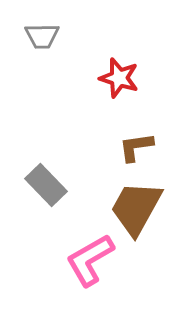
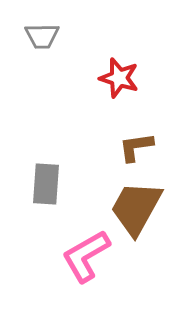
gray rectangle: moved 1 px up; rotated 48 degrees clockwise
pink L-shape: moved 4 px left, 4 px up
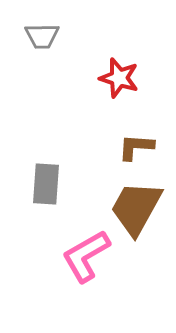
brown L-shape: rotated 12 degrees clockwise
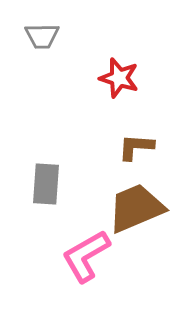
brown trapezoid: rotated 38 degrees clockwise
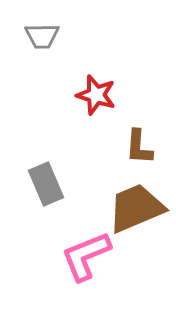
red star: moved 23 px left, 17 px down
brown L-shape: moved 3 px right; rotated 90 degrees counterclockwise
gray rectangle: rotated 27 degrees counterclockwise
pink L-shape: rotated 8 degrees clockwise
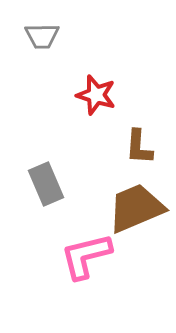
pink L-shape: rotated 8 degrees clockwise
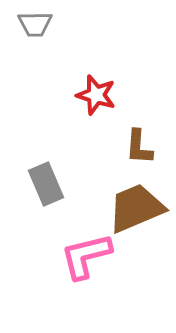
gray trapezoid: moved 7 px left, 12 px up
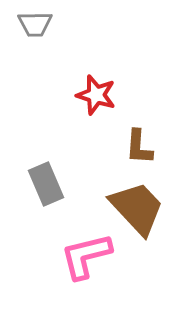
brown trapezoid: moved 1 px right; rotated 70 degrees clockwise
